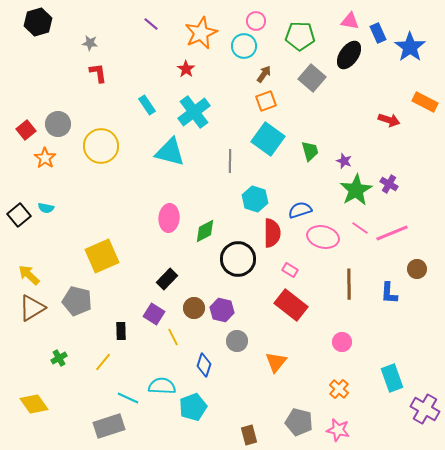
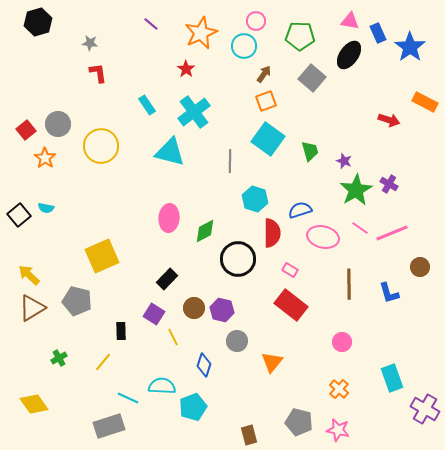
brown circle at (417, 269): moved 3 px right, 2 px up
blue L-shape at (389, 293): rotated 20 degrees counterclockwise
orange triangle at (276, 362): moved 4 px left
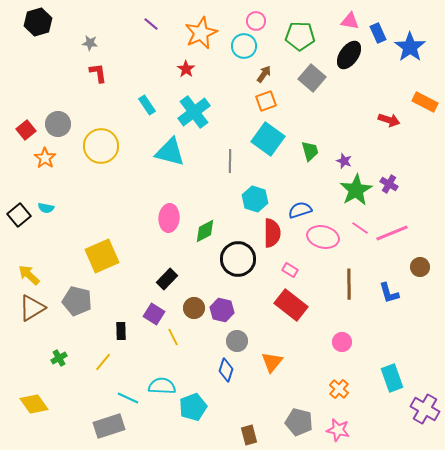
blue diamond at (204, 365): moved 22 px right, 5 px down
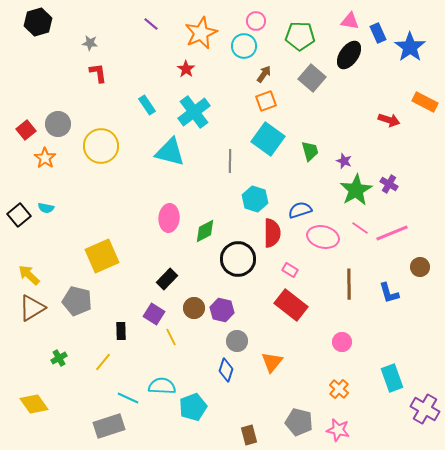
yellow line at (173, 337): moved 2 px left
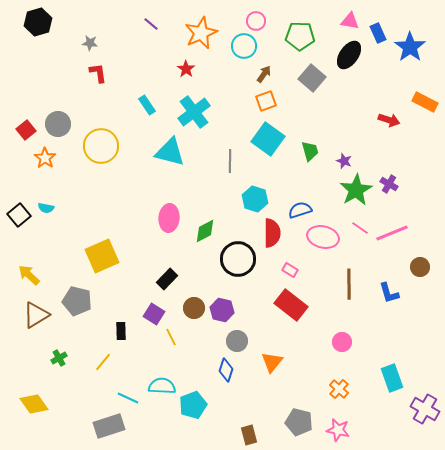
brown triangle at (32, 308): moved 4 px right, 7 px down
cyan pentagon at (193, 407): moved 2 px up
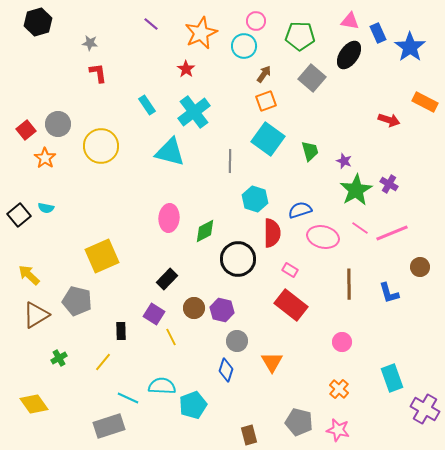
orange triangle at (272, 362): rotated 10 degrees counterclockwise
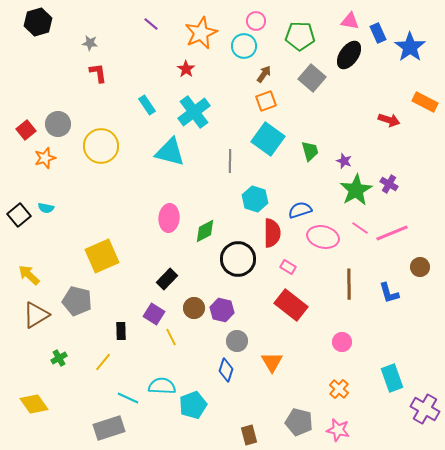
orange star at (45, 158): rotated 20 degrees clockwise
pink rectangle at (290, 270): moved 2 px left, 3 px up
gray rectangle at (109, 426): moved 2 px down
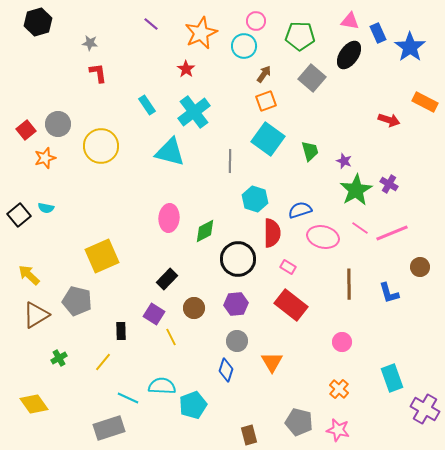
purple hexagon at (222, 310): moved 14 px right, 6 px up; rotated 20 degrees counterclockwise
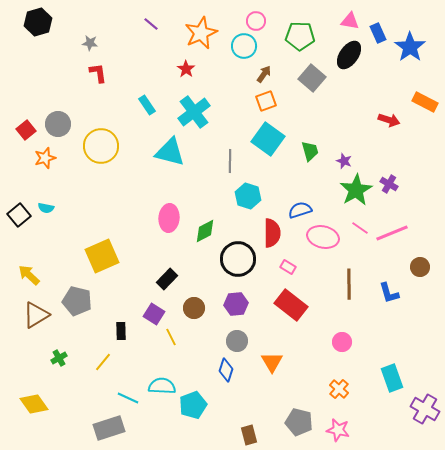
cyan hexagon at (255, 199): moved 7 px left, 3 px up
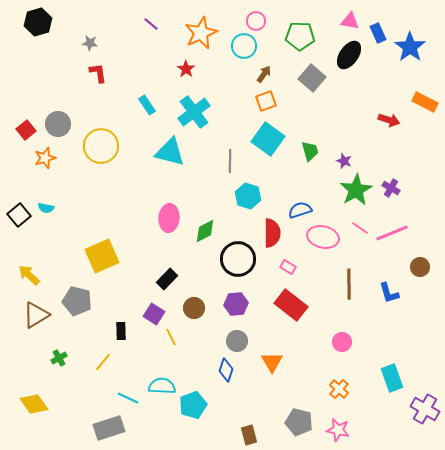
purple cross at (389, 184): moved 2 px right, 4 px down
